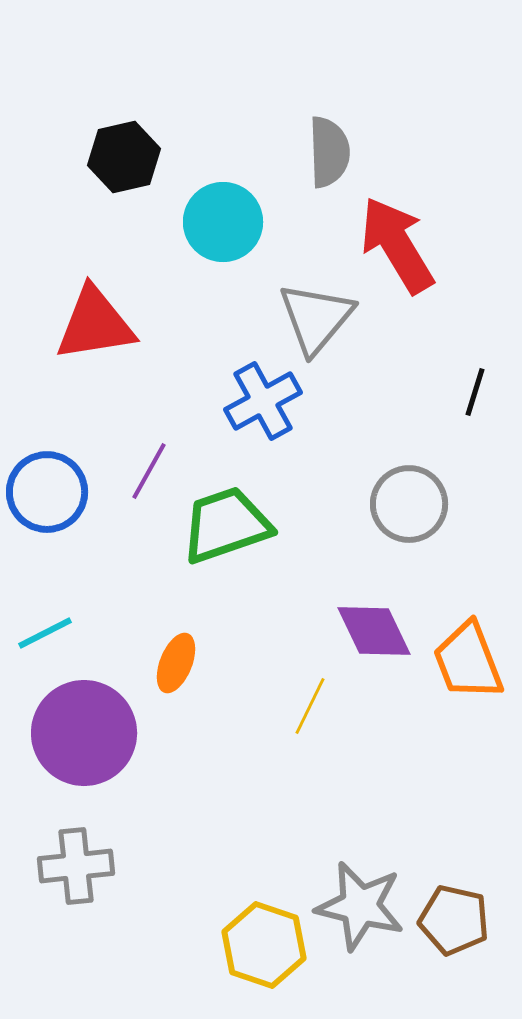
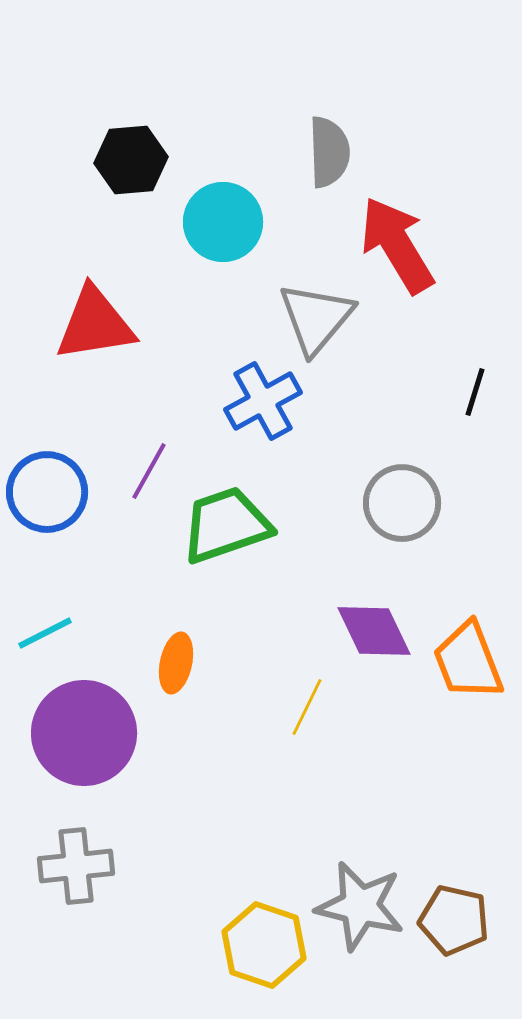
black hexagon: moved 7 px right, 3 px down; rotated 8 degrees clockwise
gray circle: moved 7 px left, 1 px up
orange ellipse: rotated 10 degrees counterclockwise
yellow line: moved 3 px left, 1 px down
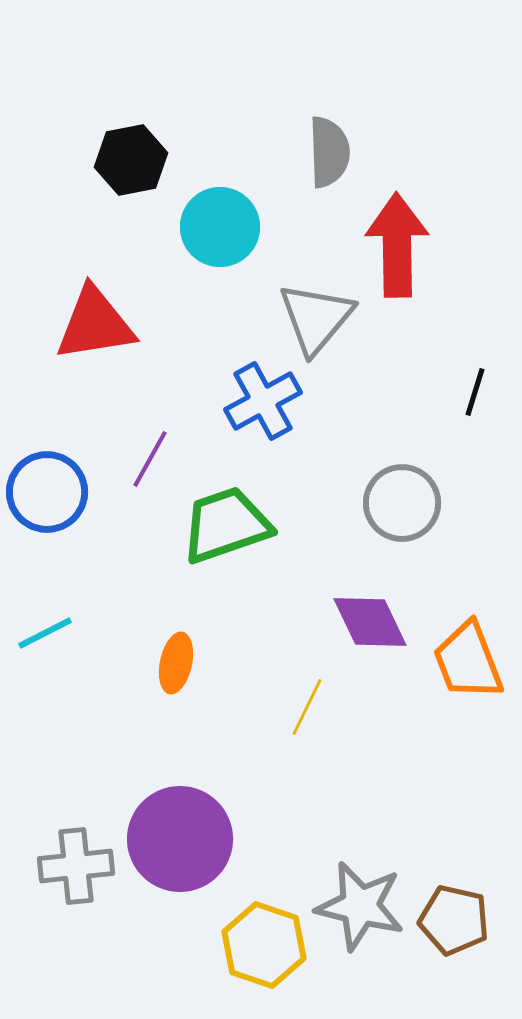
black hexagon: rotated 6 degrees counterclockwise
cyan circle: moved 3 px left, 5 px down
red arrow: rotated 30 degrees clockwise
purple line: moved 1 px right, 12 px up
purple diamond: moved 4 px left, 9 px up
purple circle: moved 96 px right, 106 px down
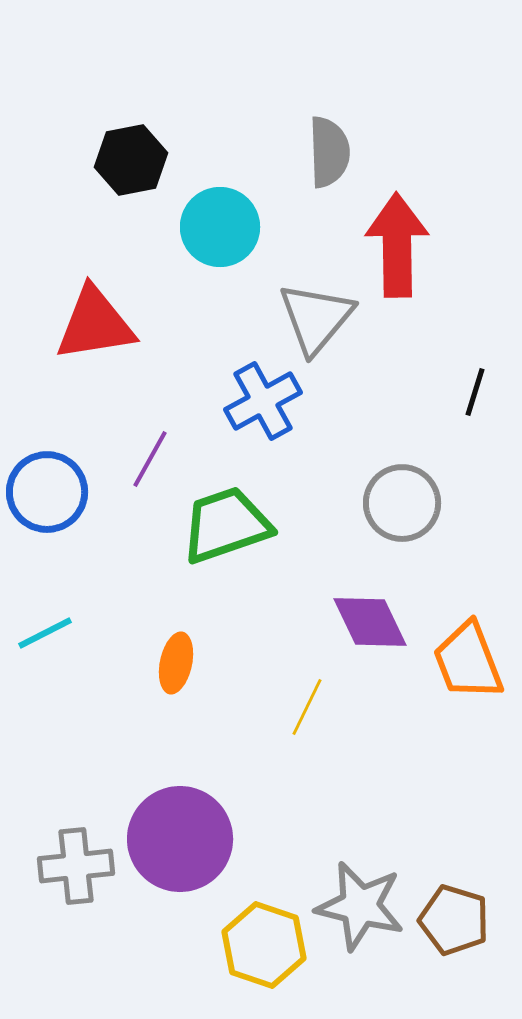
brown pentagon: rotated 4 degrees clockwise
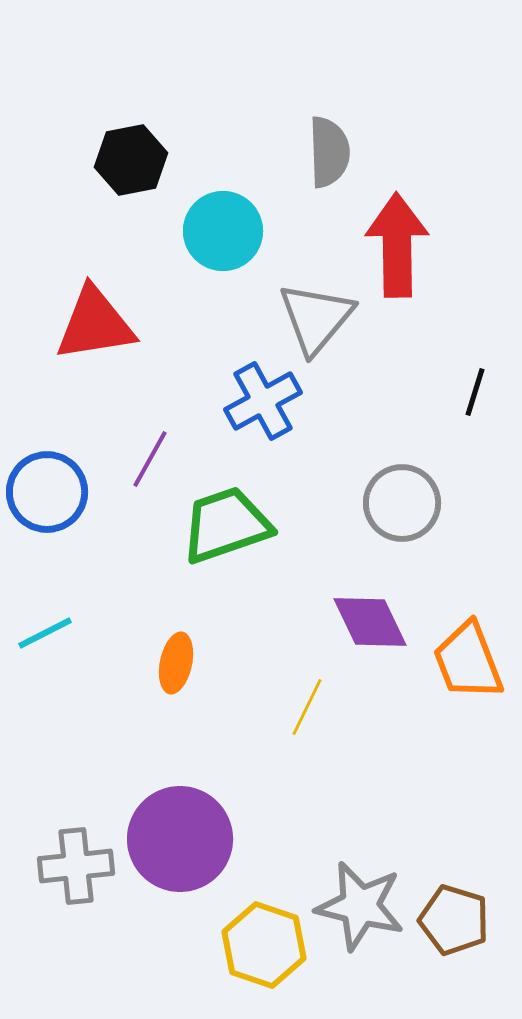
cyan circle: moved 3 px right, 4 px down
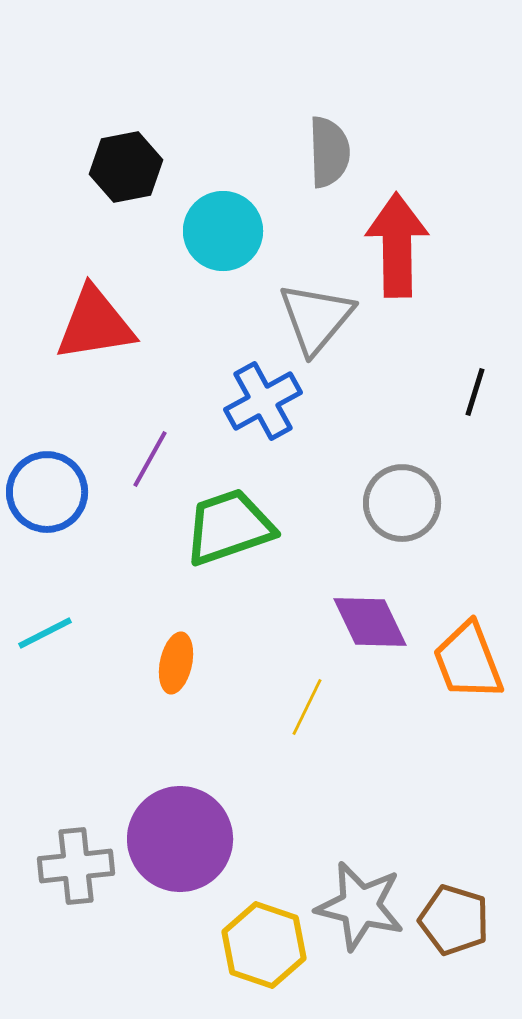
black hexagon: moved 5 px left, 7 px down
green trapezoid: moved 3 px right, 2 px down
